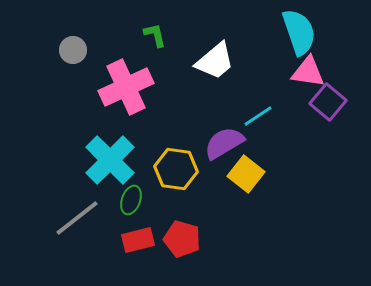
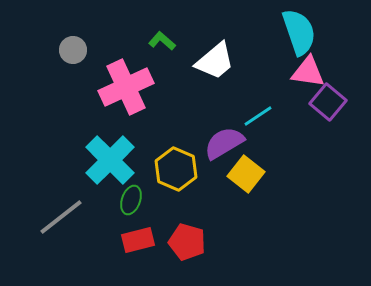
green L-shape: moved 7 px right, 6 px down; rotated 36 degrees counterclockwise
yellow hexagon: rotated 15 degrees clockwise
gray line: moved 16 px left, 1 px up
red pentagon: moved 5 px right, 3 px down
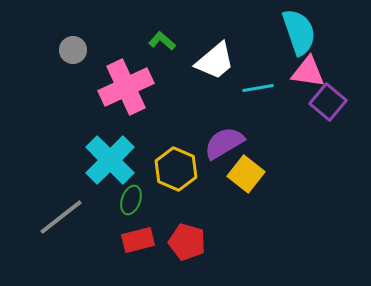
cyan line: moved 28 px up; rotated 24 degrees clockwise
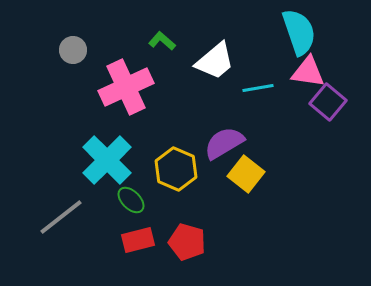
cyan cross: moved 3 px left
green ellipse: rotated 64 degrees counterclockwise
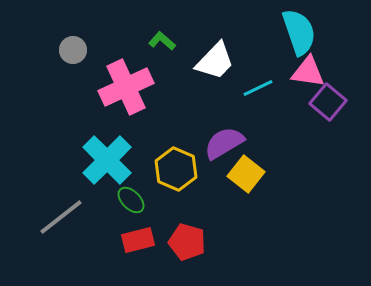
white trapezoid: rotated 6 degrees counterclockwise
cyan line: rotated 16 degrees counterclockwise
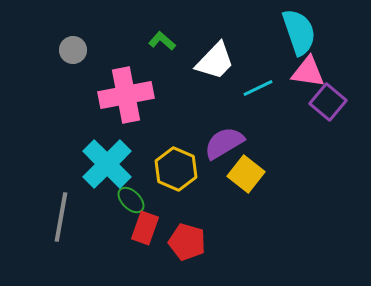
pink cross: moved 8 px down; rotated 14 degrees clockwise
cyan cross: moved 4 px down
gray line: rotated 42 degrees counterclockwise
red rectangle: moved 7 px right, 12 px up; rotated 56 degrees counterclockwise
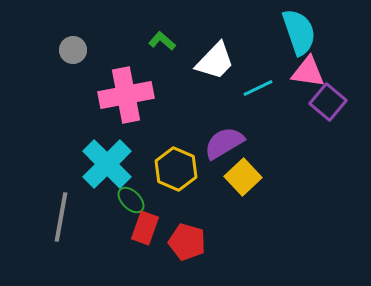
yellow square: moved 3 px left, 3 px down; rotated 9 degrees clockwise
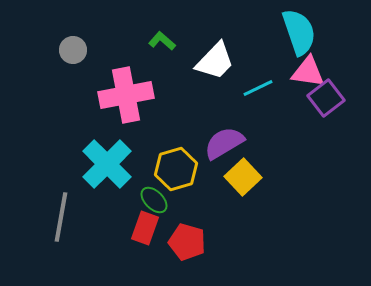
purple square: moved 2 px left, 4 px up; rotated 12 degrees clockwise
yellow hexagon: rotated 21 degrees clockwise
green ellipse: moved 23 px right
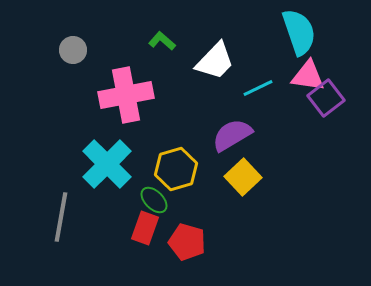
pink triangle: moved 4 px down
purple semicircle: moved 8 px right, 8 px up
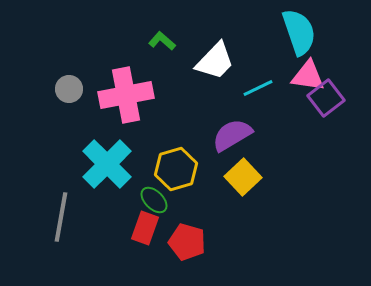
gray circle: moved 4 px left, 39 px down
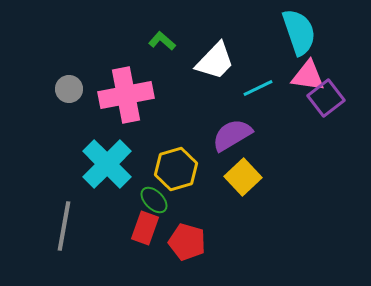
gray line: moved 3 px right, 9 px down
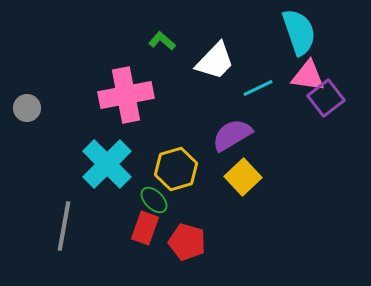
gray circle: moved 42 px left, 19 px down
